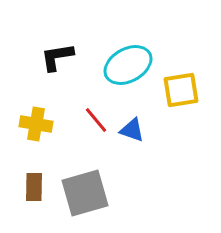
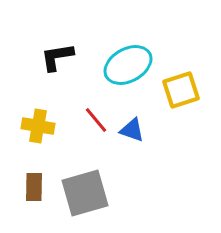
yellow square: rotated 9 degrees counterclockwise
yellow cross: moved 2 px right, 2 px down
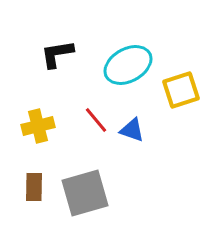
black L-shape: moved 3 px up
yellow cross: rotated 24 degrees counterclockwise
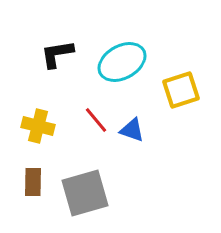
cyan ellipse: moved 6 px left, 3 px up
yellow cross: rotated 28 degrees clockwise
brown rectangle: moved 1 px left, 5 px up
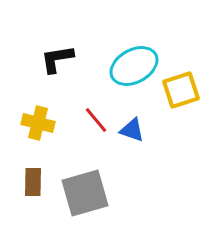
black L-shape: moved 5 px down
cyan ellipse: moved 12 px right, 4 px down
yellow cross: moved 3 px up
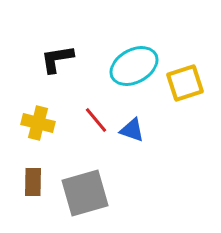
yellow square: moved 4 px right, 7 px up
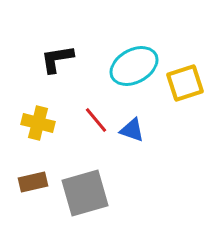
brown rectangle: rotated 76 degrees clockwise
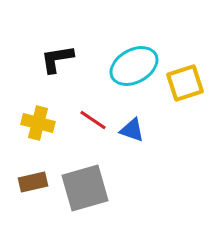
red line: moved 3 px left; rotated 16 degrees counterclockwise
gray square: moved 5 px up
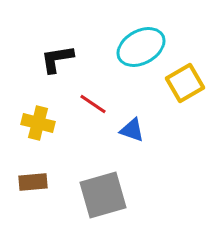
cyan ellipse: moved 7 px right, 19 px up
yellow square: rotated 12 degrees counterclockwise
red line: moved 16 px up
brown rectangle: rotated 8 degrees clockwise
gray square: moved 18 px right, 7 px down
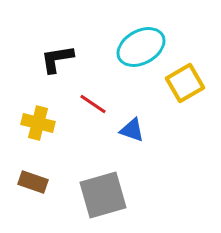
brown rectangle: rotated 24 degrees clockwise
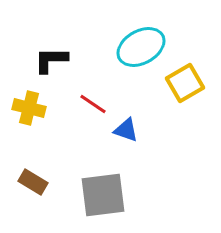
black L-shape: moved 6 px left, 1 px down; rotated 9 degrees clockwise
yellow cross: moved 9 px left, 15 px up
blue triangle: moved 6 px left
brown rectangle: rotated 12 degrees clockwise
gray square: rotated 9 degrees clockwise
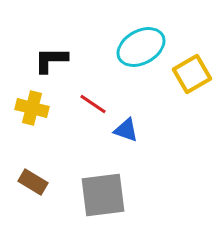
yellow square: moved 7 px right, 9 px up
yellow cross: moved 3 px right
